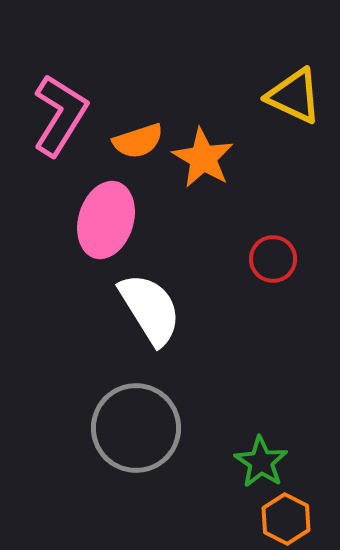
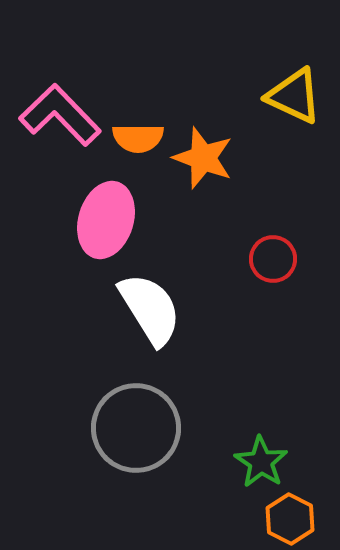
pink L-shape: rotated 76 degrees counterclockwise
orange semicircle: moved 3 px up; rotated 18 degrees clockwise
orange star: rotated 10 degrees counterclockwise
orange hexagon: moved 4 px right
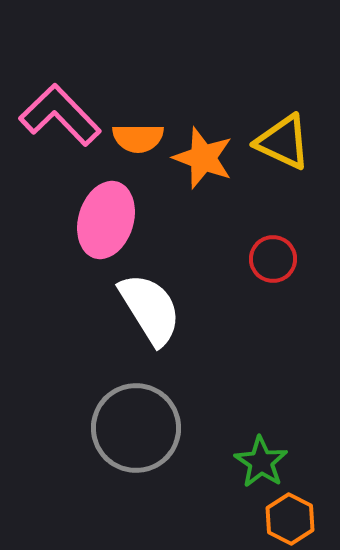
yellow triangle: moved 11 px left, 46 px down
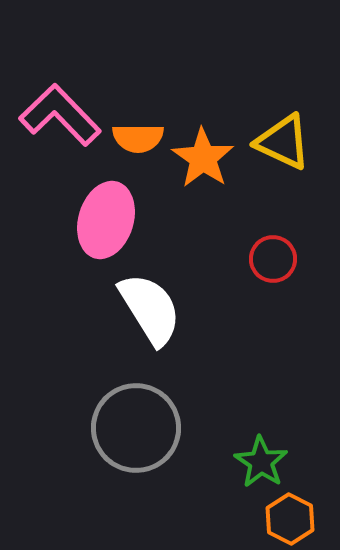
orange star: rotated 14 degrees clockwise
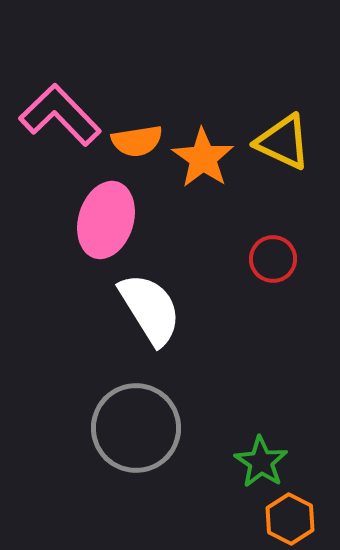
orange semicircle: moved 1 px left, 3 px down; rotated 9 degrees counterclockwise
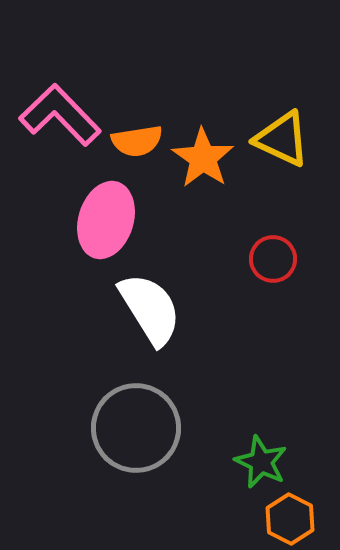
yellow triangle: moved 1 px left, 3 px up
green star: rotated 8 degrees counterclockwise
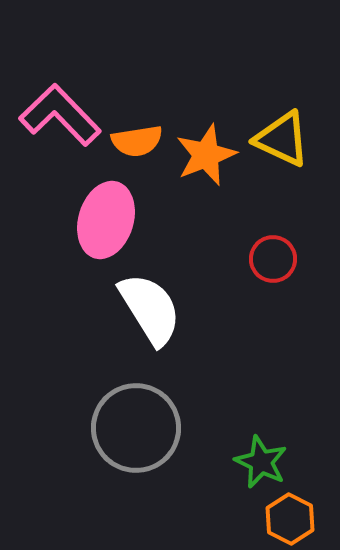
orange star: moved 3 px right, 3 px up; rotated 16 degrees clockwise
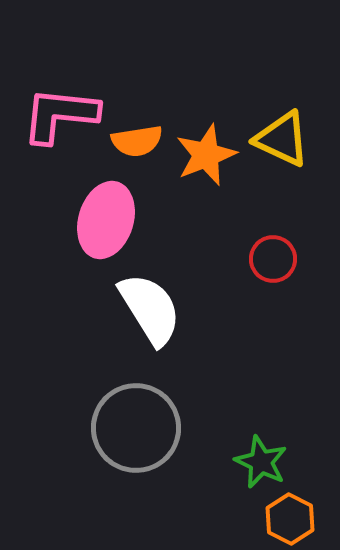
pink L-shape: rotated 40 degrees counterclockwise
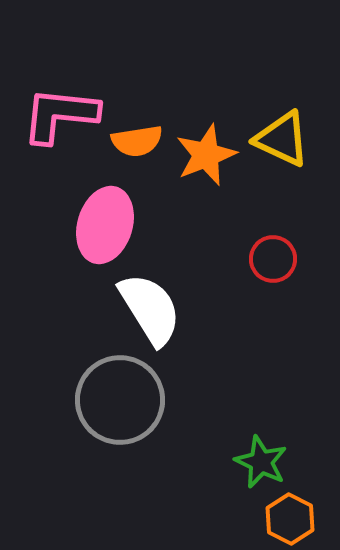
pink ellipse: moved 1 px left, 5 px down
gray circle: moved 16 px left, 28 px up
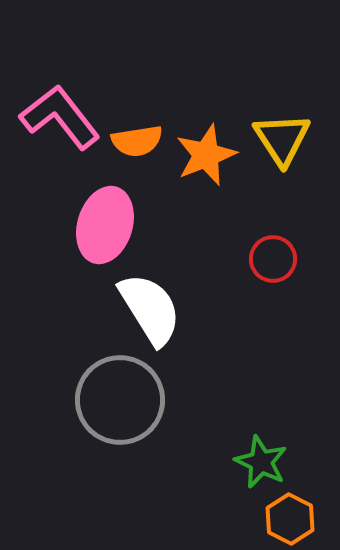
pink L-shape: moved 2 px down; rotated 46 degrees clockwise
yellow triangle: rotated 32 degrees clockwise
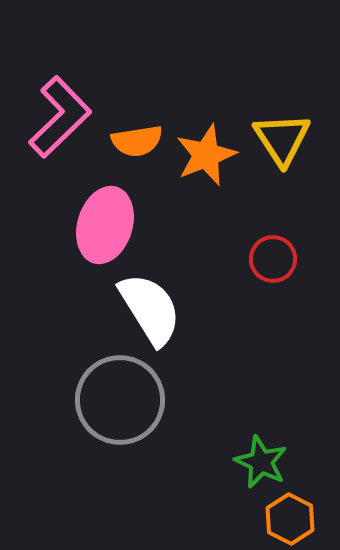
pink L-shape: rotated 84 degrees clockwise
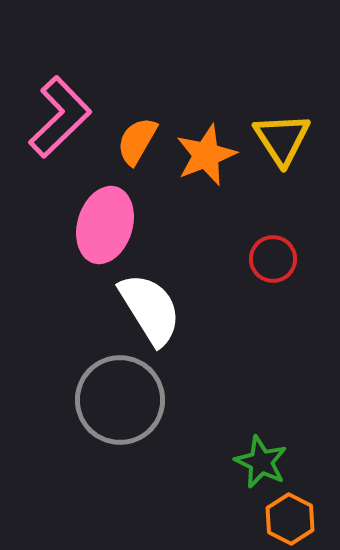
orange semicircle: rotated 129 degrees clockwise
